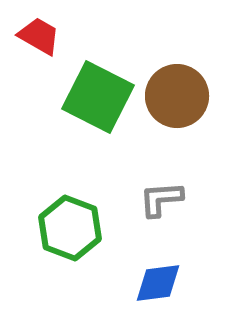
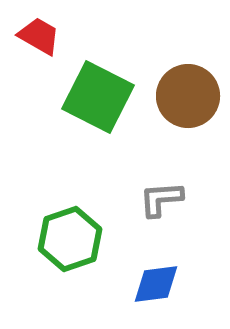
brown circle: moved 11 px right
green hexagon: moved 11 px down; rotated 20 degrees clockwise
blue diamond: moved 2 px left, 1 px down
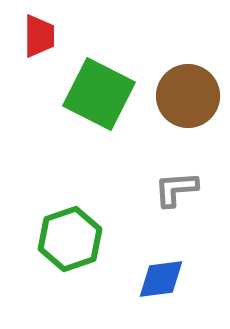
red trapezoid: rotated 60 degrees clockwise
green square: moved 1 px right, 3 px up
gray L-shape: moved 15 px right, 10 px up
blue diamond: moved 5 px right, 5 px up
